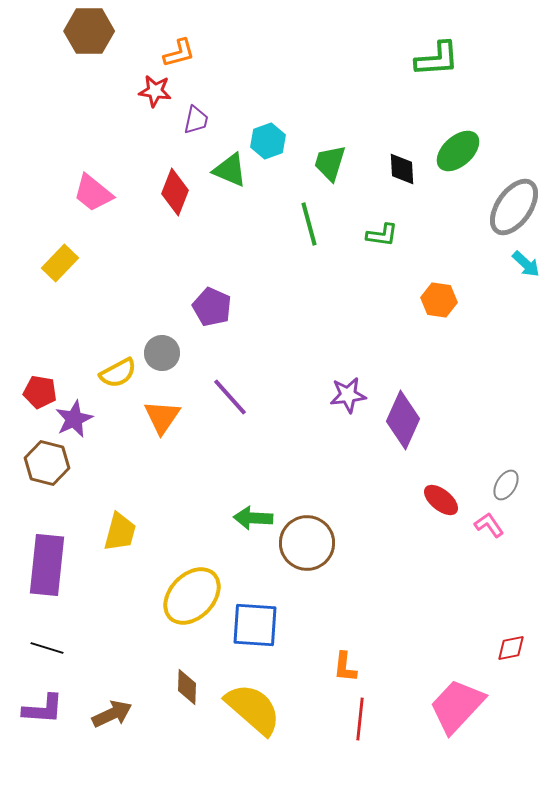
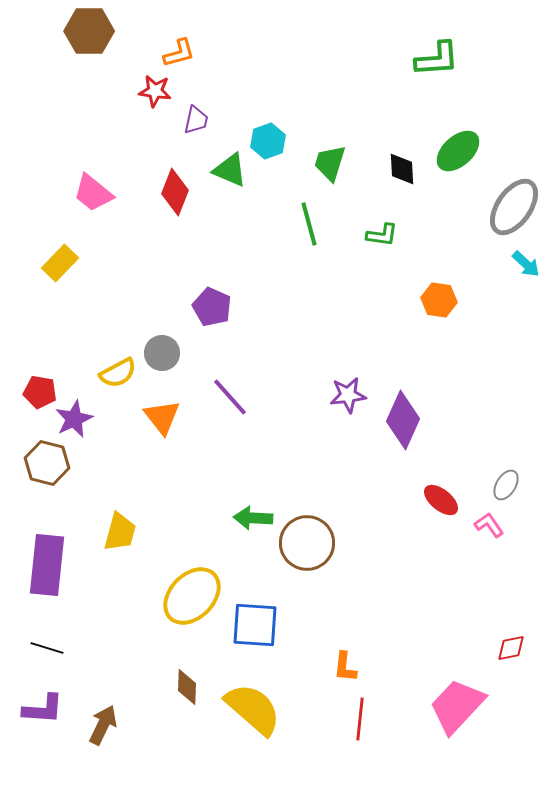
orange triangle at (162, 417): rotated 12 degrees counterclockwise
brown arrow at (112, 714): moved 9 px left, 11 px down; rotated 39 degrees counterclockwise
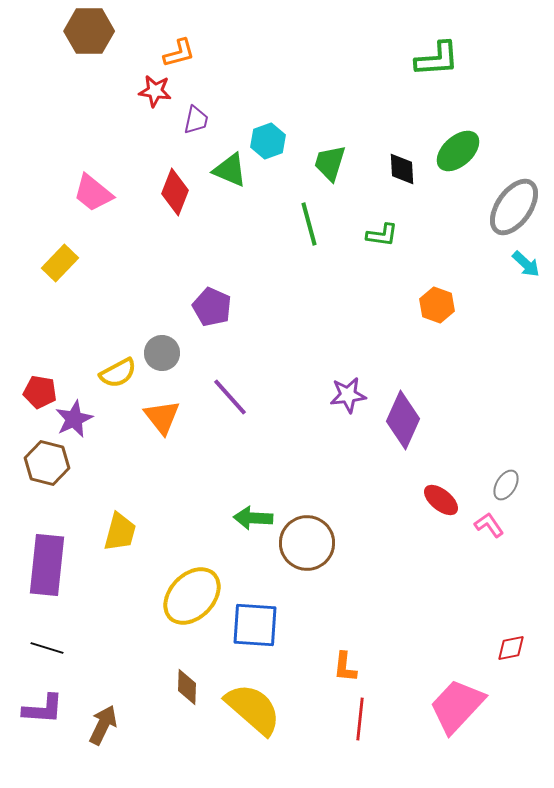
orange hexagon at (439, 300): moved 2 px left, 5 px down; rotated 12 degrees clockwise
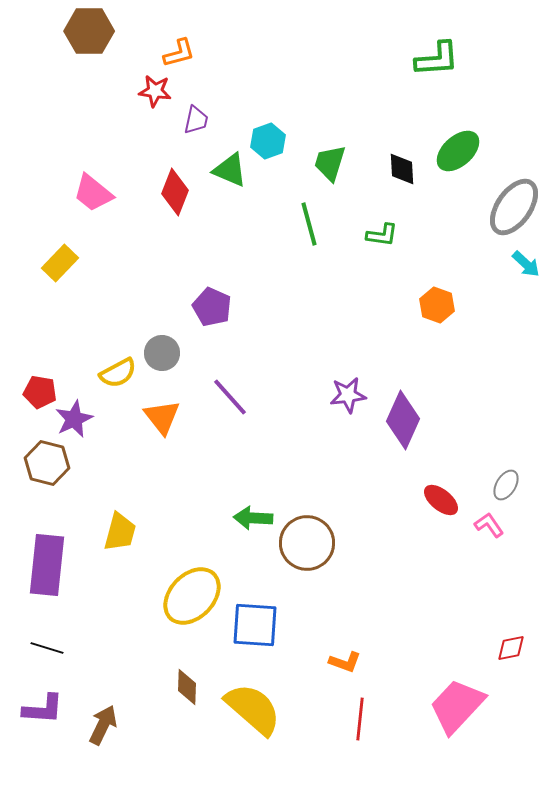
orange L-shape at (345, 667): moved 5 px up; rotated 76 degrees counterclockwise
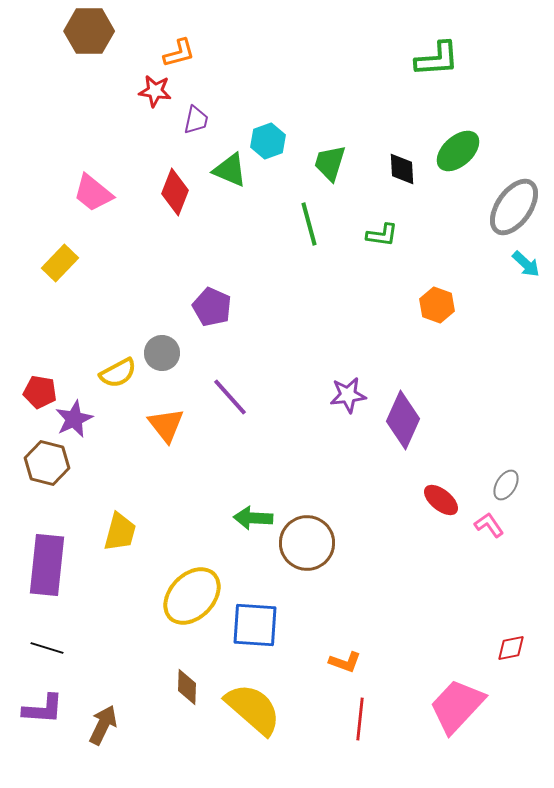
orange triangle at (162, 417): moved 4 px right, 8 px down
